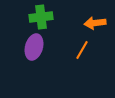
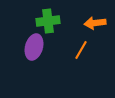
green cross: moved 7 px right, 4 px down
orange line: moved 1 px left
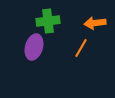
orange line: moved 2 px up
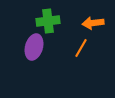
orange arrow: moved 2 px left
